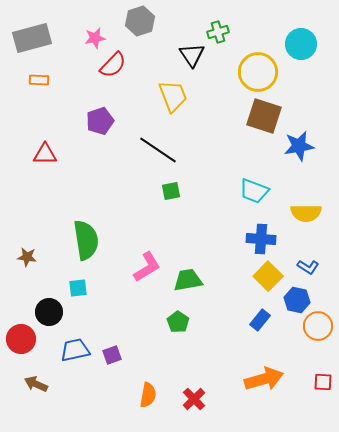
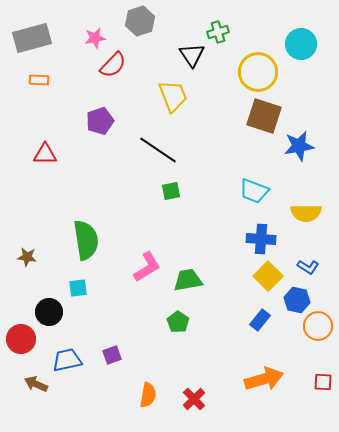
blue trapezoid: moved 8 px left, 10 px down
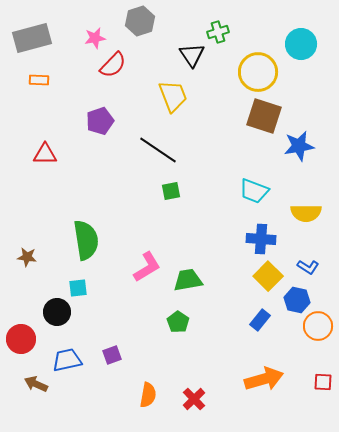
black circle: moved 8 px right
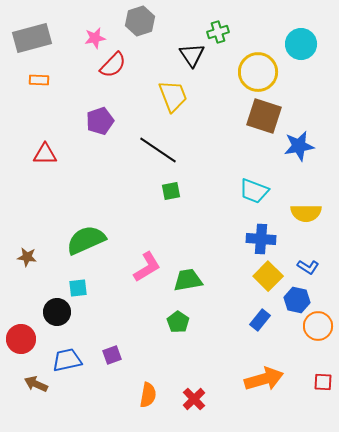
green semicircle: rotated 105 degrees counterclockwise
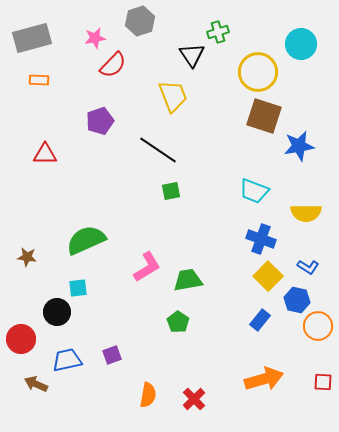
blue cross: rotated 16 degrees clockwise
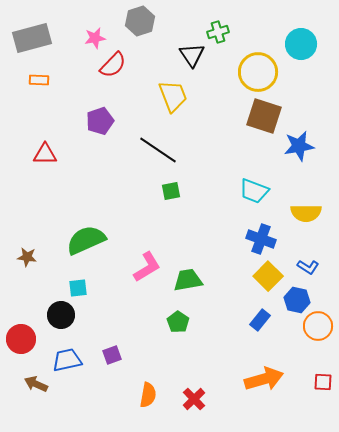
black circle: moved 4 px right, 3 px down
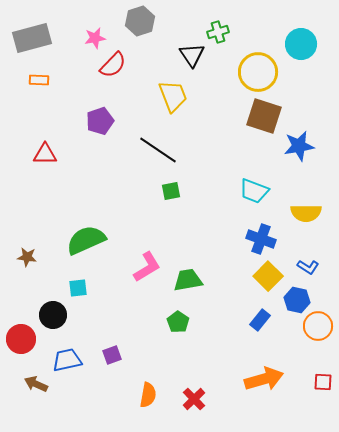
black circle: moved 8 px left
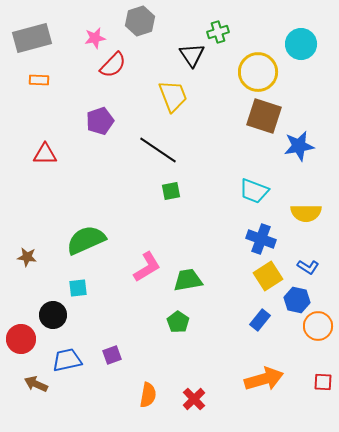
yellow square: rotated 12 degrees clockwise
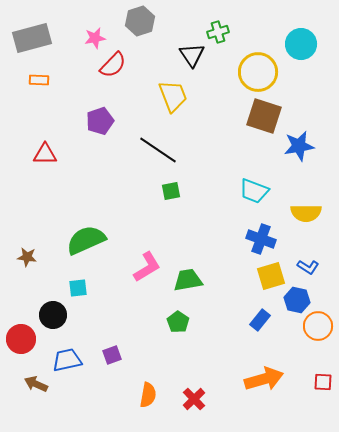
yellow square: moved 3 px right; rotated 16 degrees clockwise
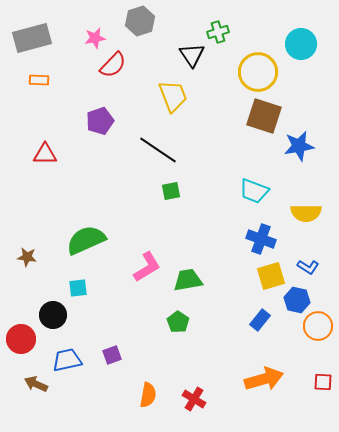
red cross: rotated 15 degrees counterclockwise
